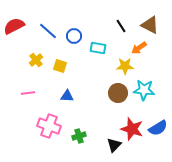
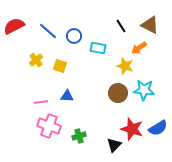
yellow star: rotated 18 degrees clockwise
pink line: moved 13 px right, 9 px down
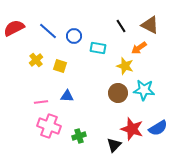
red semicircle: moved 2 px down
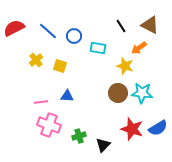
cyan star: moved 2 px left, 3 px down
pink cross: moved 1 px up
black triangle: moved 11 px left
